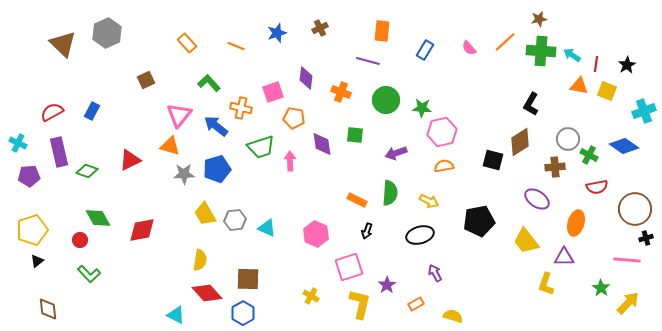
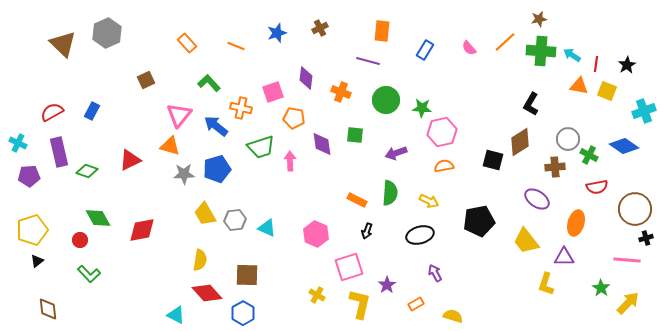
brown square at (248, 279): moved 1 px left, 4 px up
yellow cross at (311, 296): moved 6 px right, 1 px up
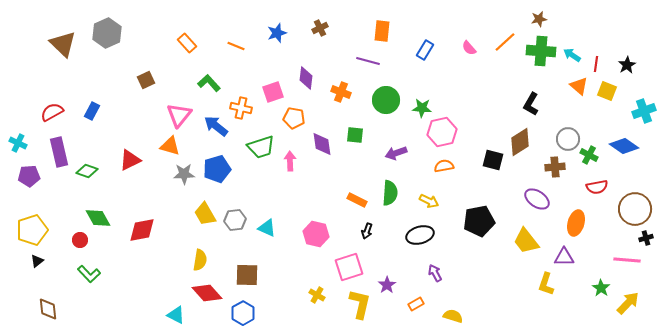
orange triangle at (579, 86): rotated 30 degrees clockwise
pink hexagon at (316, 234): rotated 10 degrees counterclockwise
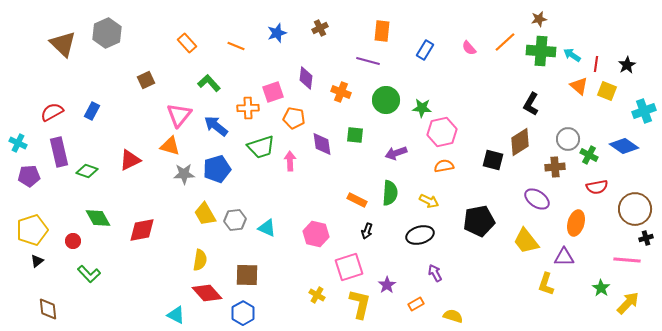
orange cross at (241, 108): moved 7 px right; rotated 15 degrees counterclockwise
red circle at (80, 240): moved 7 px left, 1 px down
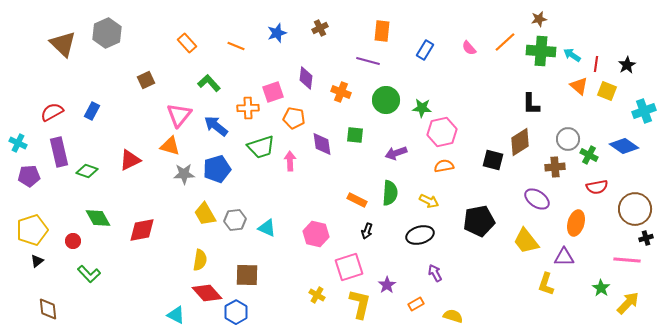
black L-shape at (531, 104): rotated 30 degrees counterclockwise
blue hexagon at (243, 313): moved 7 px left, 1 px up
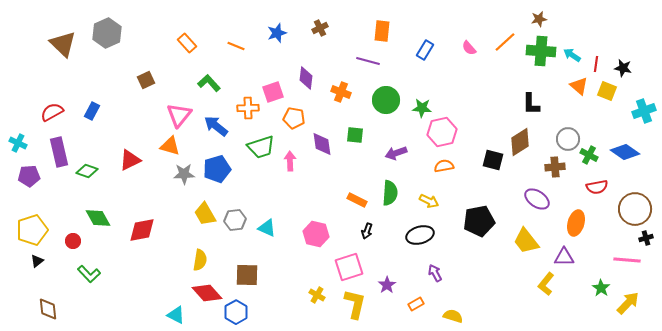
black star at (627, 65): moved 4 px left, 3 px down; rotated 30 degrees counterclockwise
blue diamond at (624, 146): moved 1 px right, 6 px down
yellow L-shape at (546, 284): rotated 20 degrees clockwise
yellow L-shape at (360, 304): moved 5 px left
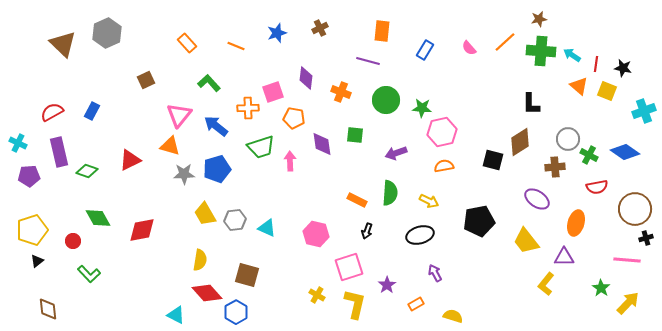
brown square at (247, 275): rotated 15 degrees clockwise
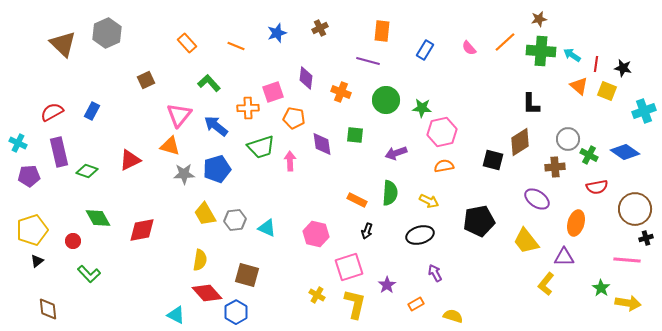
yellow arrow at (628, 303): rotated 55 degrees clockwise
